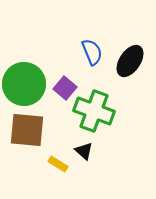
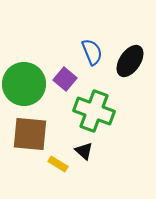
purple square: moved 9 px up
brown square: moved 3 px right, 4 px down
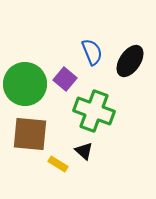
green circle: moved 1 px right
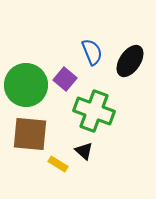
green circle: moved 1 px right, 1 px down
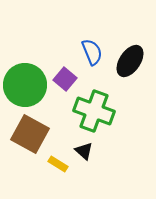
green circle: moved 1 px left
brown square: rotated 24 degrees clockwise
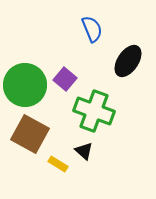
blue semicircle: moved 23 px up
black ellipse: moved 2 px left
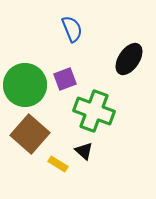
blue semicircle: moved 20 px left
black ellipse: moved 1 px right, 2 px up
purple square: rotated 30 degrees clockwise
brown square: rotated 12 degrees clockwise
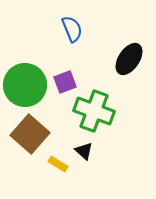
purple square: moved 3 px down
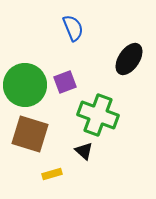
blue semicircle: moved 1 px right, 1 px up
green cross: moved 4 px right, 4 px down
brown square: rotated 24 degrees counterclockwise
yellow rectangle: moved 6 px left, 10 px down; rotated 48 degrees counterclockwise
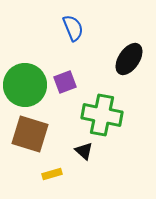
green cross: moved 4 px right; rotated 9 degrees counterclockwise
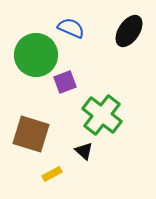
blue semicircle: moved 2 px left; rotated 44 degrees counterclockwise
black ellipse: moved 28 px up
green circle: moved 11 px right, 30 px up
green cross: rotated 27 degrees clockwise
brown square: moved 1 px right
yellow rectangle: rotated 12 degrees counterclockwise
